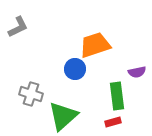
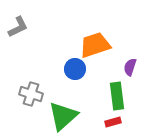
purple semicircle: moved 7 px left, 5 px up; rotated 120 degrees clockwise
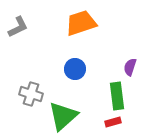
orange trapezoid: moved 14 px left, 22 px up
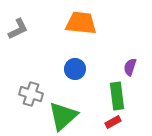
orange trapezoid: rotated 24 degrees clockwise
gray L-shape: moved 2 px down
red rectangle: rotated 14 degrees counterclockwise
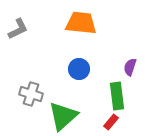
blue circle: moved 4 px right
red rectangle: moved 2 px left; rotated 21 degrees counterclockwise
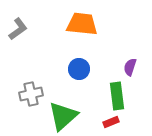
orange trapezoid: moved 1 px right, 1 px down
gray L-shape: rotated 10 degrees counterclockwise
gray cross: rotated 30 degrees counterclockwise
red rectangle: rotated 28 degrees clockwise
